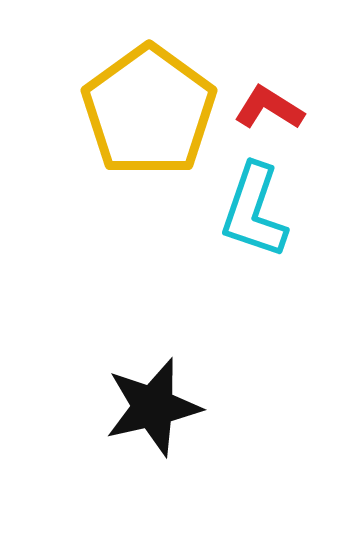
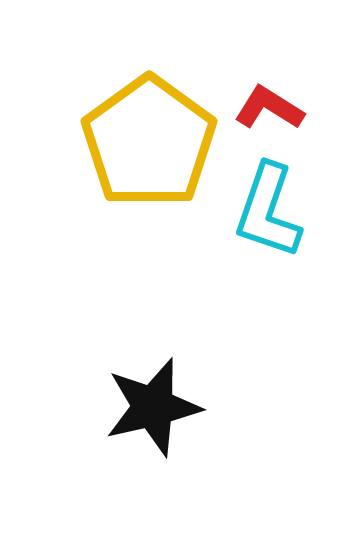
yellow pentagon: moved 31 px down
cyan L-shape: moved 14 px right
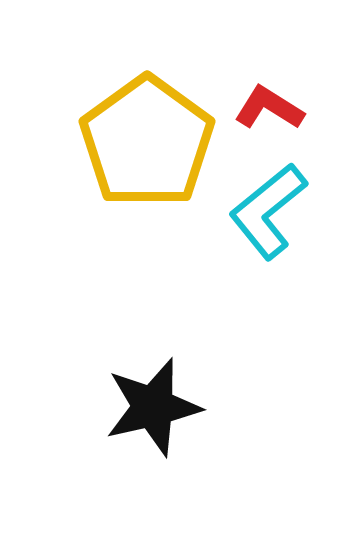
yellow pentagon: moved 2 px left
cyan L-shape: rotated 32 degrees clockwise
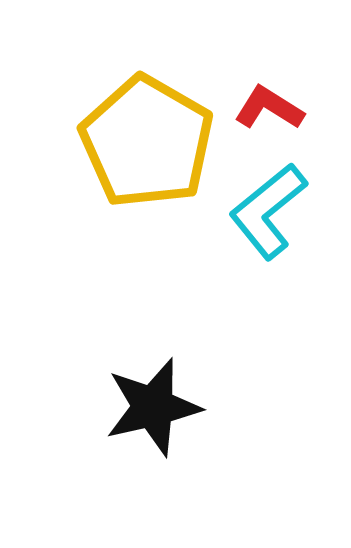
yellow pentagon: rotated 6 degrees counterclockwise
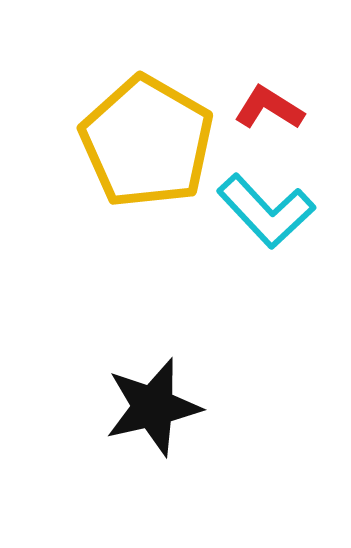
cyan L-shape: moved 2 px left; rotated 94 degrees counterclockwise
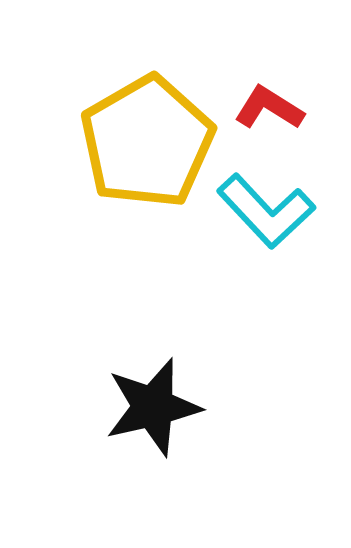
yellow pentagon: rotated 12 degrees clockwise
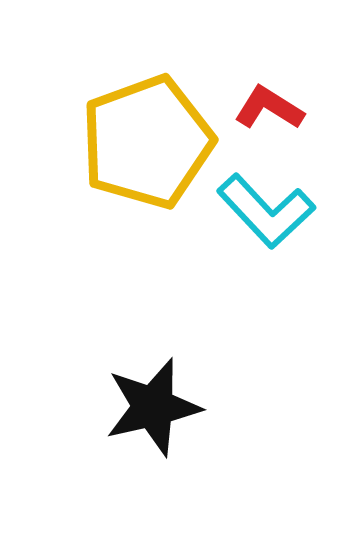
yellow pentagon: rotated 10 degrees clockwise
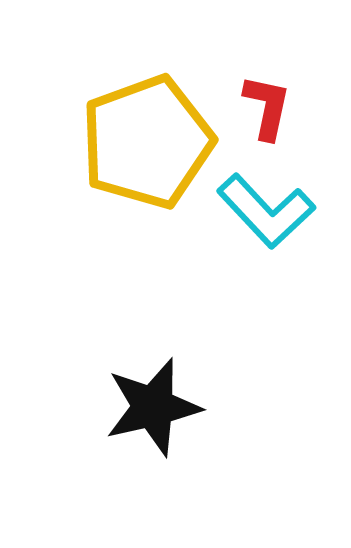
red L-shape: moved 2 px left, 1 px up; rotated 70 degrees clockwise
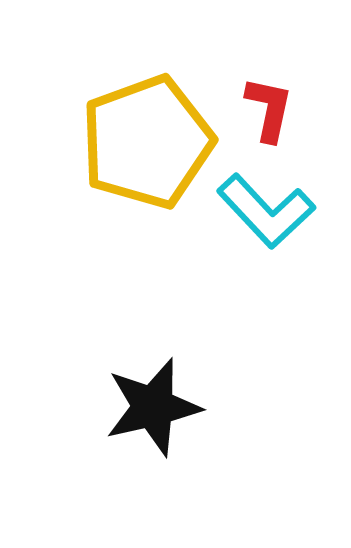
red L-shape: moved 2 px right, 2 px down
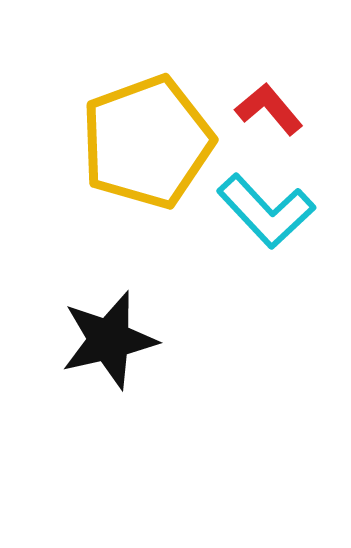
red L-shape: rotated 52 degrees counterclockwise
black star: moved 44 px left, 67 px up
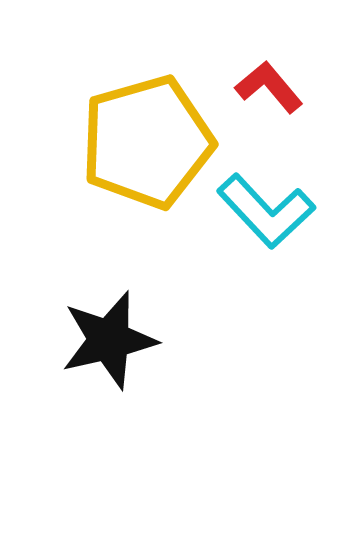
red L-shape: moved 22 px up
yellow pentagon: rotated 4 degrees clockwise
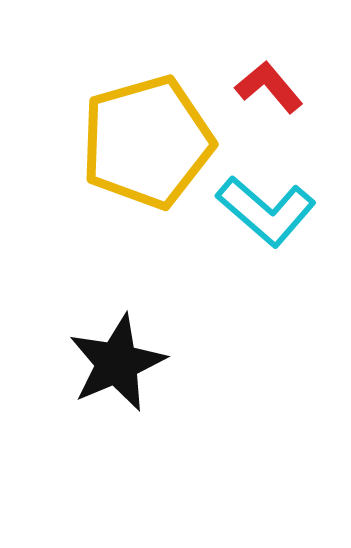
cyan L-shape: rotated 6 degrees counterclockwise
black star: moved 8 px right, 23 px down; rotated 10 degrees counterclockwise
